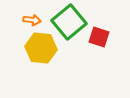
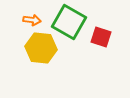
green square: rotated 20 degrees counterclockwise
red square: moved 2 px right
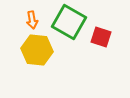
orange arrow: rotated 72 degrees clockwise
yellow hexagon: moved 4 px left, 2 px down
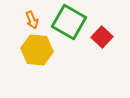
orange arrow: rotated 12 degrees counterclockwise
red square: moved 1 px right; rotated 25 degrees clockwise
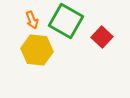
green square: moved 3 px left, 1 px up
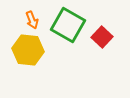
green square: moved 2 px right, 4 px down
yellow hexagon: moved 9 px left
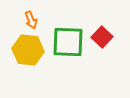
orange arrow: moved 1 px left
green square: moved 17 px down; rotated 28 degrees counterclockwise
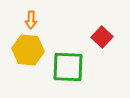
orange arrow: rotated 24 degrees clockwise
green square: moved 25 px down
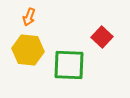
orange arrow: moved 2 px left, 3 px up; rotated 18 degrees clockwise
green square: moved 1 px right, 2 px up
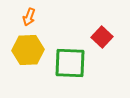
yellow hexagon: rotated 8 degrees counterclockwise
green square: moved 1 px right, 2 px up
